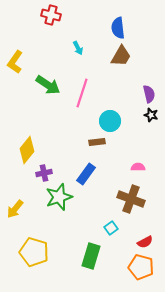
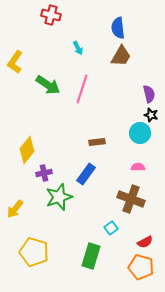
pink line: moved 4 px up
cyan circle: moved 30 px right, 12 px down
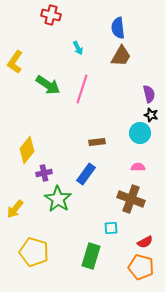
green star: moved 1 px left, 2 px down; rotated 20 degrees counterclockwise
cyan square: rotated 32 degrees clockwise
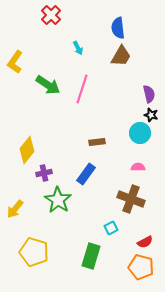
red cross: rotated 30 degrees clockwise
green star: moved 1 px down
cyan square: rotated 24 degrees counterclockwise
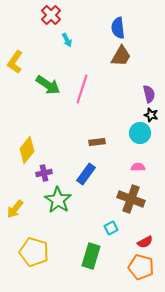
cyan arrow: moved 11 px left, 8 px up
